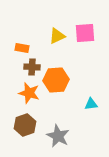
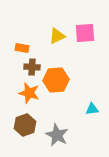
cyan triangle: moved 1 px right, 5 px down
gray star: moved 1 px left, 1 px up
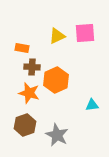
orange hexagon: rotated 20 degrees counterclockwise
cyan triangle: moved 4 px up
